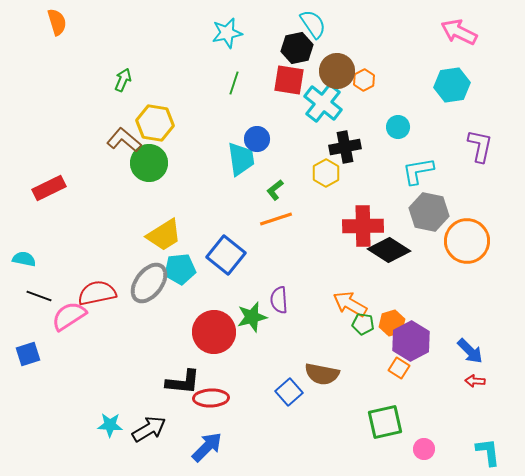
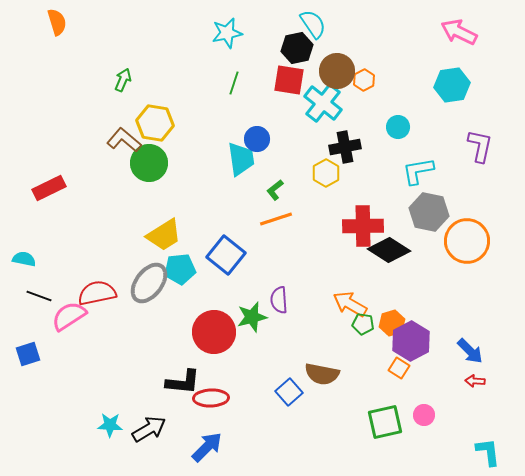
pink circle at (424, 449): moved 34 px up
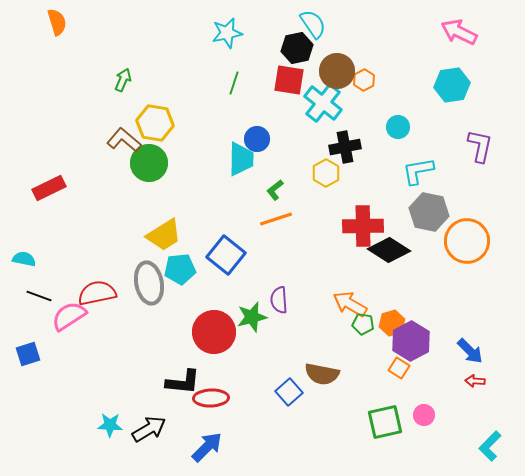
cyan trapezoid at (241, 159): rotated 9 degrees clockwise
gray ellipse at (149, 283): rotated 48 degrees counterclockwise
cyan L-shape at (488, 452): moved 2 px right, 6 px up; rotated 128 degrees counterclockwise
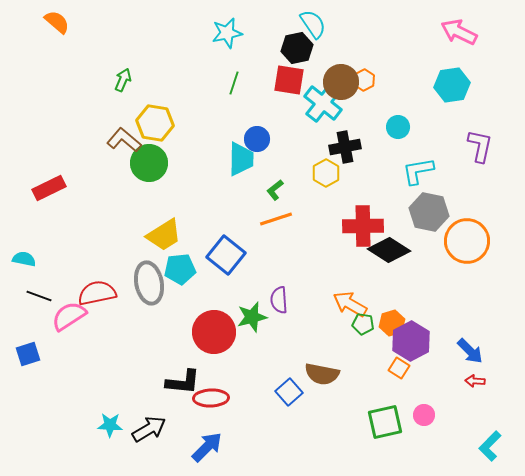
orange semicircle at (57, 22): rotated 32 degrees counterclockwise
brown circle at (337, 71): moved 4 px right, 11 px down
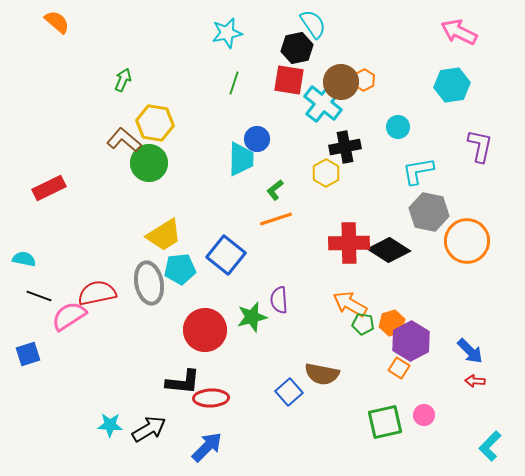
red cross at (363, 226): moved 14 px left, 17 px down
red circle at (214, 332): moved 9 px left, 2 px up
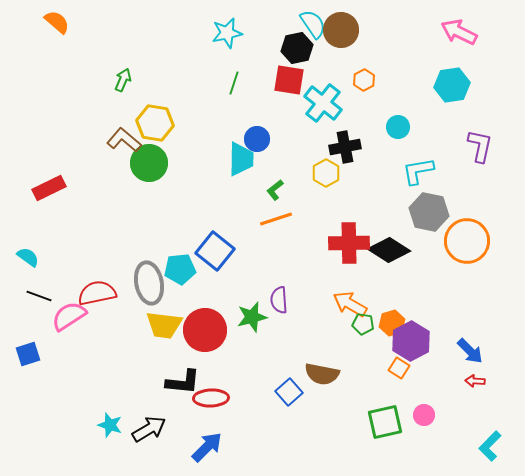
brown circle at (341, 82): moved 52 px up
yellow trapezoid at (164, 235): moved 90 px down; rotated 39 degrees clockwise
blue square at (226, 255): moved 11 px left, 4 px up
cyan semicircle at (24, 259): moved 4 px right, 2 px up; rotated 25 degrees clockwise
cyan star at (110, 425): rotated 15 degrees clockwise
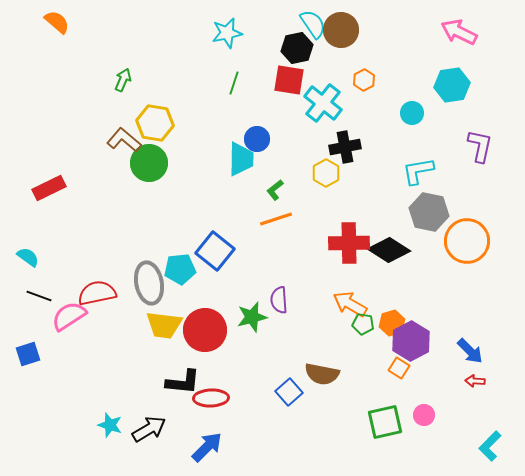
cyan circle at (398, 127): moved 14 px right, 14 px up
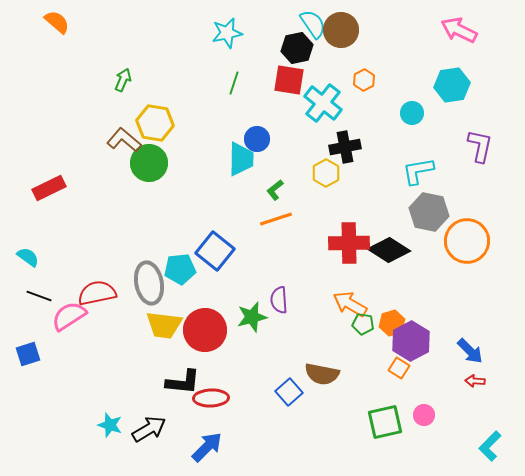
pink arrow at (459, 32): moved 2 px up
